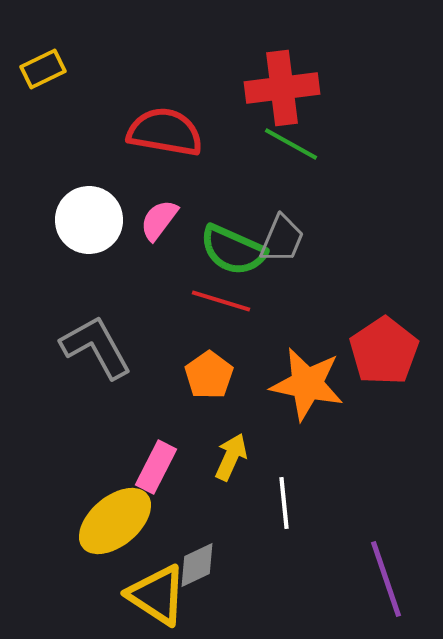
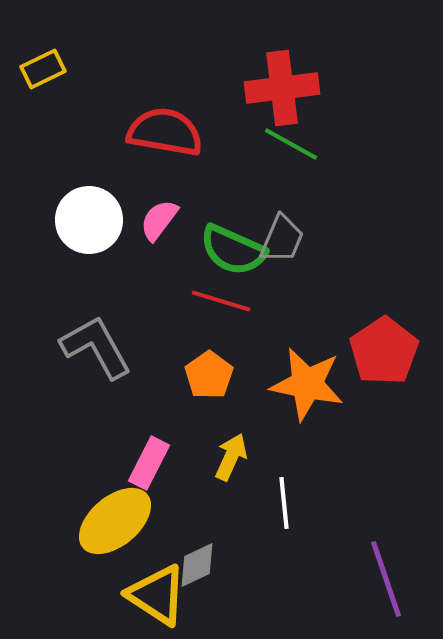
pink rectangle: moved 7 px left, 4 px up
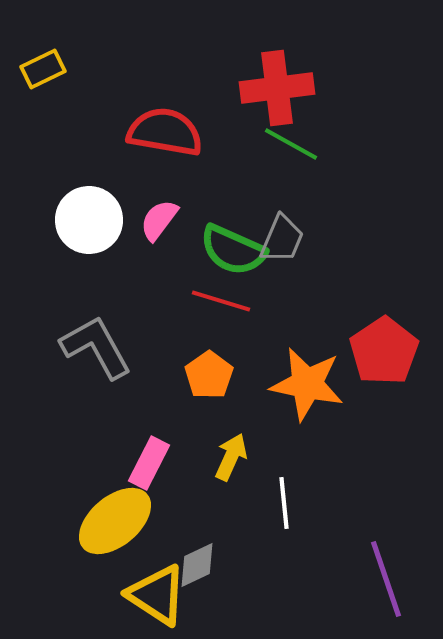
red cross: moved 5 px left
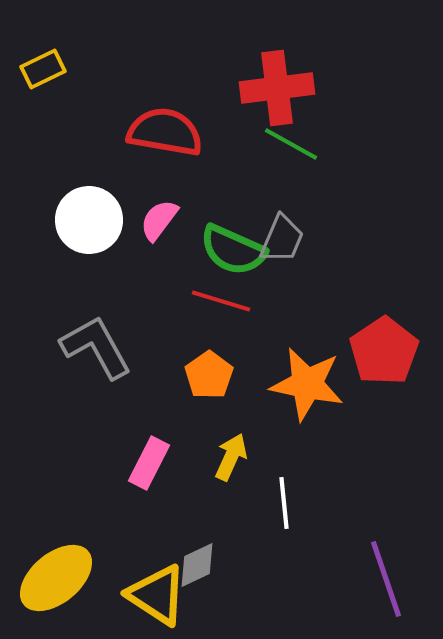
yellow ellipse: moved 59 px left, 57 px down
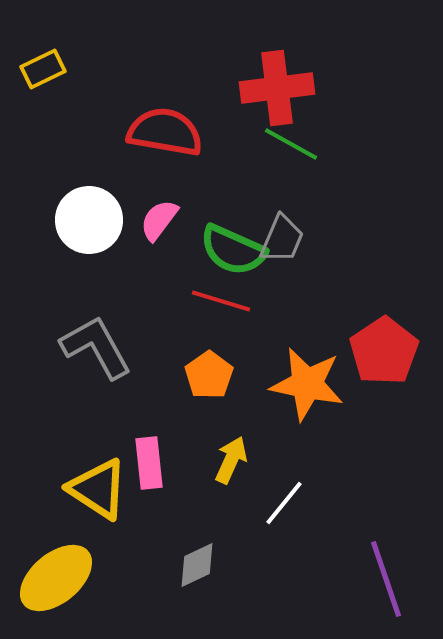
yellow arrow: moved 3 px down
pink rectangle: rotated 33 degrees counterclockwise
white line: rotated 45 degrees clockwise
yellow triangle: moved 59 px left, 106 px up
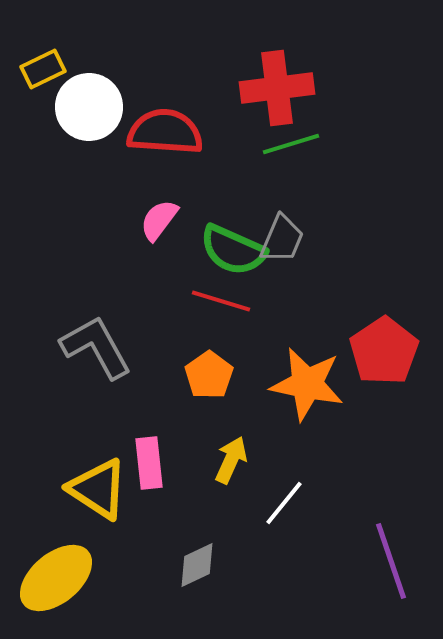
red semicircle: rotated 6 degrees counterclockwise
green line: rotated 46 degrees counterclockwise
white circle: moved 113 px up
purple line: moved 5 px right, 18 px up
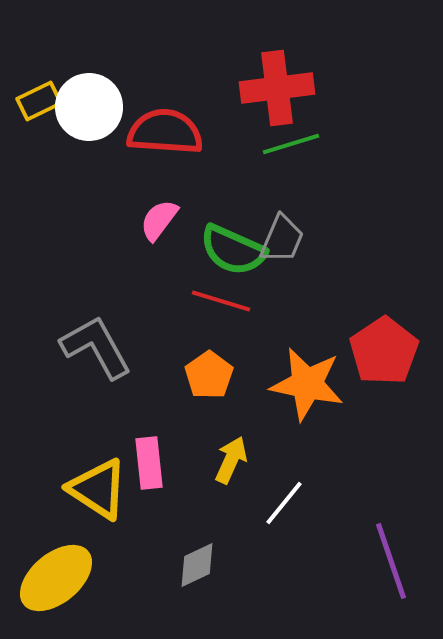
yellow rectangle: moved 4 px left, 32 px down
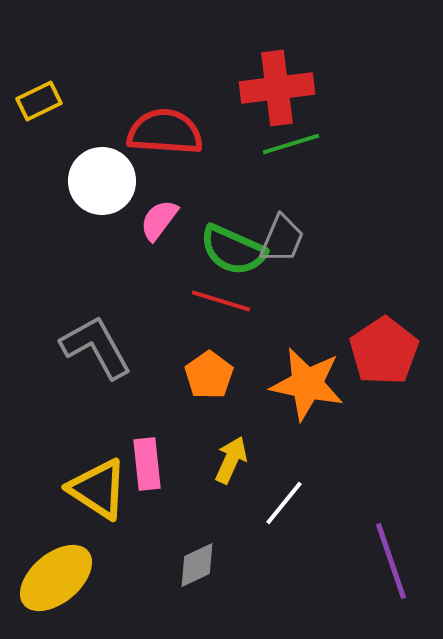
white circle: moved 13 px right, 74 px down
pink rectangle: moved 2 px left, 1 px down
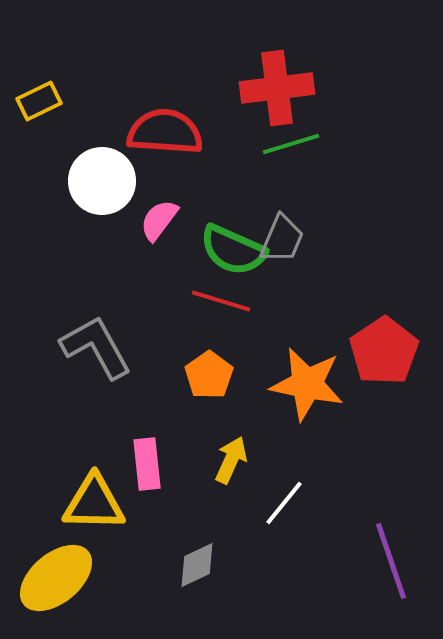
yellow triangle: moved 4 px left, 14 px down; rotated 32 degrees counterclockwise
